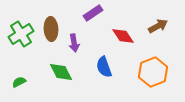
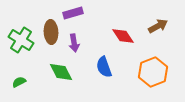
purple rectangle: moved 20 px left; rotated 18 degrees clockwise
brown ellipse: moved 3 px down
green cross: moved 6 px down; rotated 25 degrees counterclockwise
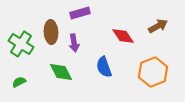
purple rectangle: moved 7 px right
green cross: moved 4 px down
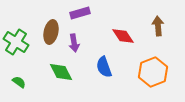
brown arrow: rotated 66 degrees counterclockwise
brown ellipse: rotated 15 degrees clockwise
green cross: moved 5 px left, 2 px up
green semicircle: rotated 64 degrees clockwise
